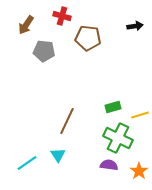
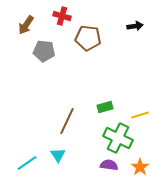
green rectangle: moved 8 px left
orange star: moved 1 px right, 4 px up
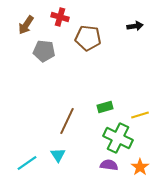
red cross: moved 2 px left, 1 px down
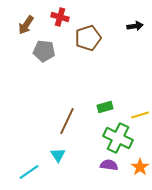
brown pentagon: rotated 25 degrees counterclockwise
cyan line: moved 2 px right, 9 px down
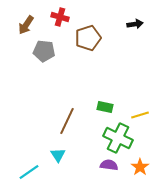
black arrow: moved 2 px up
green rectangle: rotated 28 degrees clockwise
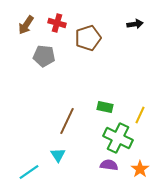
red cross: moved 3 px left, 6 px down
gray pentagon: moved 5 px down
yellow line: rotated 48 degrees counterclockwise
orange star: moved 2 px down
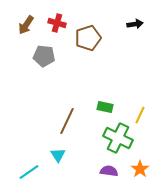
purple semicircle: moved 6 px down
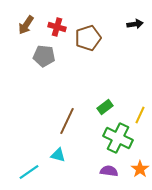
red cross: moved 4 px down
green rectangle: rotated 49 degrees counterclockwise
cyan triangle: rotated 42 degrees counterclockwise
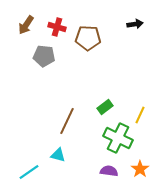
brown pentagon: rotated 20 degrees clockwise
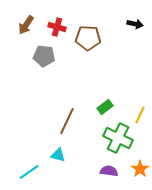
black arrow: rotated 21 degrees clockwise
